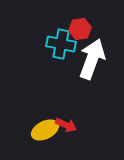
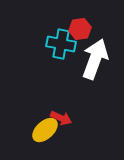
white arrow: moved 3 px right
red arrow: moved 5 px left, 7 px up
yellow ellipse: rotated 16 degrees counterclockwise
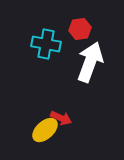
cyan cross: moved 15 px left
white arrow: moved 5 px left, 3 px down
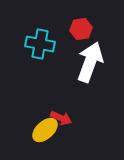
red hexagon: moved 1 px right
cyan cross: moved 6 px left
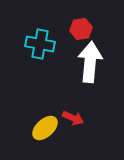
white arrow: rotated 15 degrees counterclockwise
red arrow: moved 12 px right
yellow ellipse: moved 2 px up
